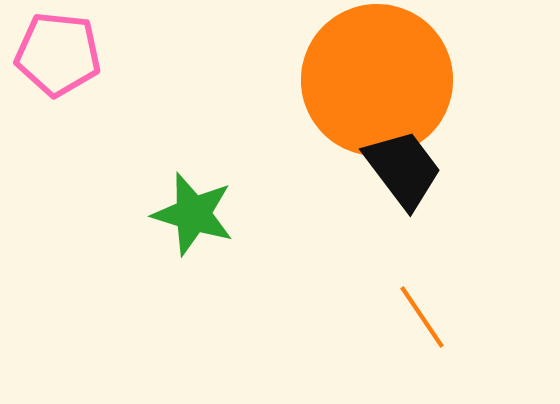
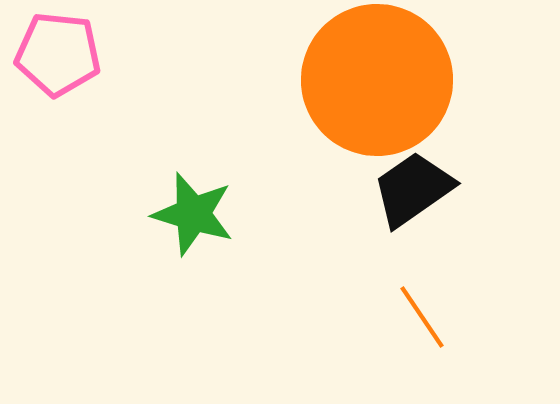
black trapezoid: moved 10 px right, 20 px down; rotated 88 degrees counterclockwise
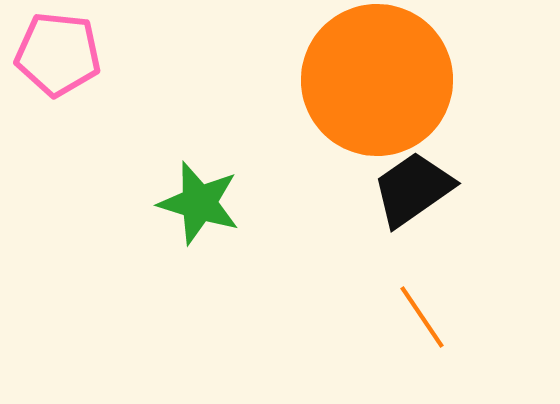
green star: moved 6 px right, 11 px up
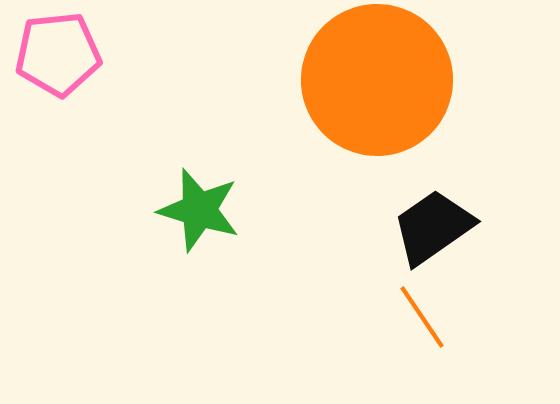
pink pentagon: rotated 12 degrees counterclockwise
black trapezoid: moved 20 px right, 38 px down
green star: moved 7 px down
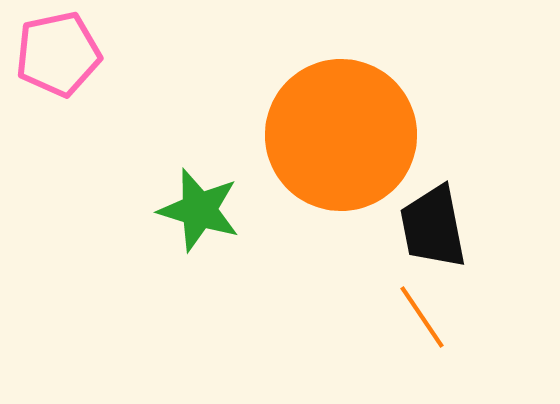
pink pentagon: rotated 6 degrees counterclockwise
orange circle: moved 36 px left, 55 px down
black trapezoid: rotated 66 degrees counterclockwise
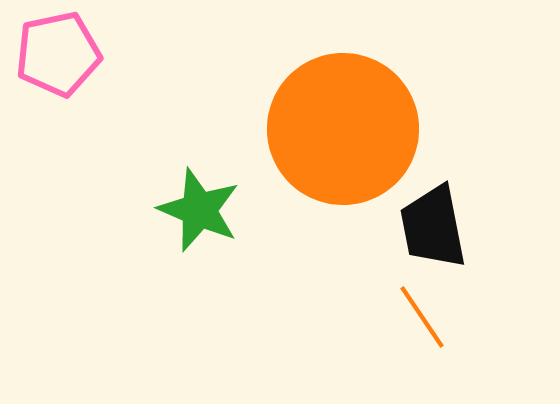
orange circle: moved 2 px right, 6 px up
green star: rotated 6 degrees clockwise
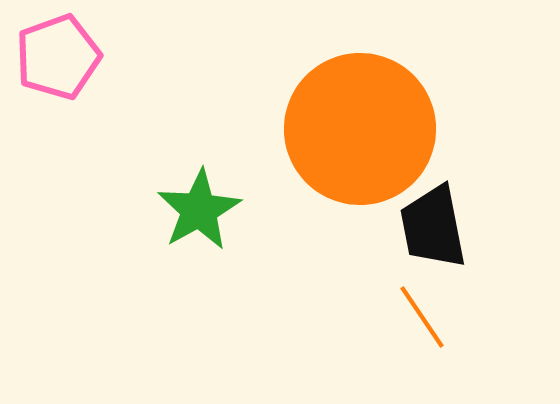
pink pentagon: moved 3 px down; rotated 8 degrees counterclockwise
orange circle: moved 17 px right
green star: rotated 20 degrees clockwise
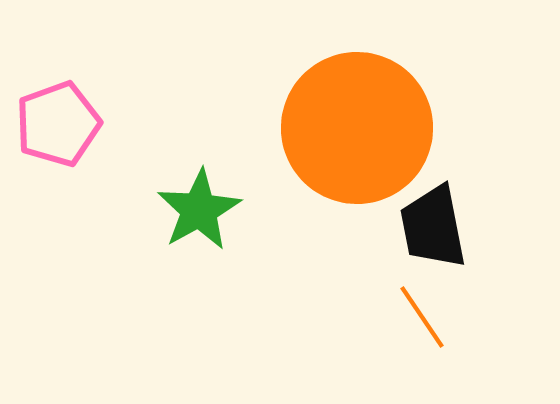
pink pentagon: moved 67 px down
orange circle: moved 3 px left, 1 px up
